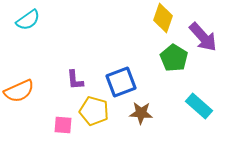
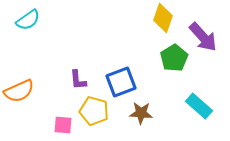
green pentagon: rotated 8 degrees clockwise
purple L-shape: moved 3 px right
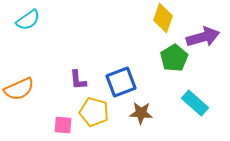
purple arrow: rotated 64 degrees counterclockwise
orange semicircle: moved 2 px up
cyan rectangle: moved 4 px left, 3 px up
yellow pentagon: moved 1 px down
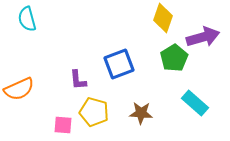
cyan semicircle: moved 1 px left, 1 px up; rotated 110 degrees clockwise
blue square: moved 2 px left, 18 px up
